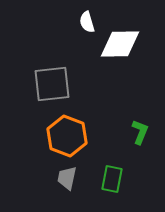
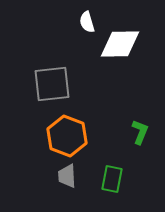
gray trapezoid: moved 2 px up; rotated 15 degrees counterclockwise
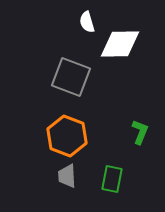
gray square: moved 19 px right, 7 px up; rotated 27 degrees clockwise
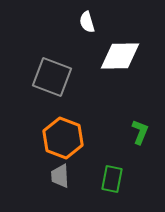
white diamond: moved 12 px down
gray square: moved 19 px left
orange hexagon: moved 4 px left, 2 px down
gray trapezoid: moved 7 px left
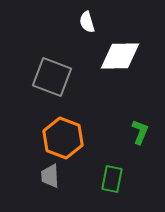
gray trapezoid: moved 10 px left
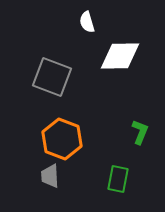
orange hexagon: moved 1 px left, 1 px down
green rectangle: moved 6 px right
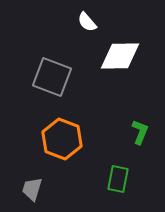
white semicircle: rotated 25 degrees counterclockwise
gray trapezoid: moved 18 px left, 13 px down; rotated 20 degrees clockwise
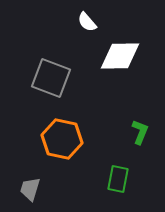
gray square: moved 1 px left, 1 px down
orange hexagon: rotated 9 degrees counterclockwise
gray trapezoid: moved 2 px left
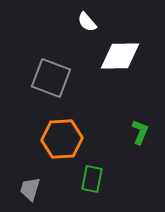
orange hexagon: rotated 15 degrees counterclockwise
green rectangle: moved 26 px left
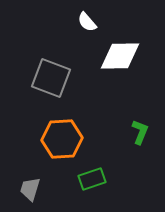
green rectangle: rotated 60 degrees clockwise
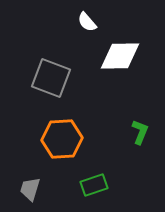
green rectangle: moved 2 px right, 6 px down
